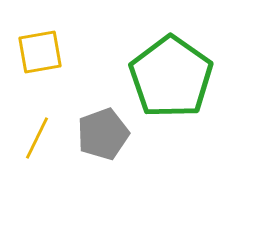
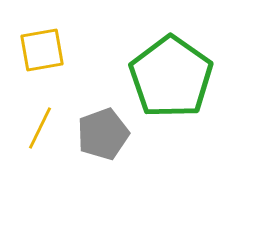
yellow square: moved 2 px right, 2 px up
yellow line: moved 3 px right, 10 px up
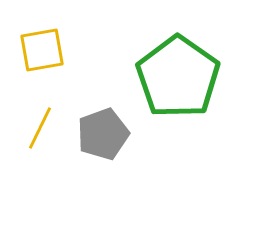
green pentagon: moved 7 px right
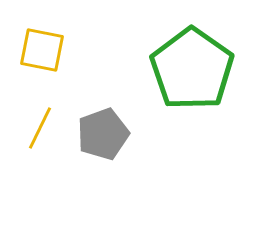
yellow square: rotated 21 degrees clockwise
green pentagon: moved 14 px right, 8 px up
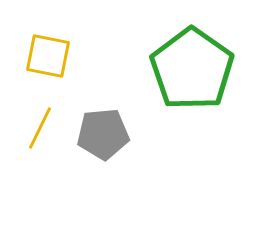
yellow square: moved 6 px right, 6 px down
gray pentagon: rotated 15 degrees clockwise
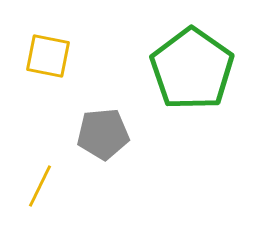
yellow line: moved 58 px down
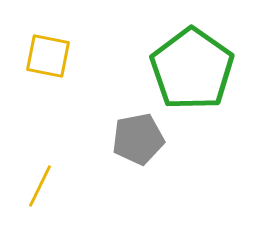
gray pentagon: moved 35 px right, 5 px down; rotated 6 degrees counterclockwise
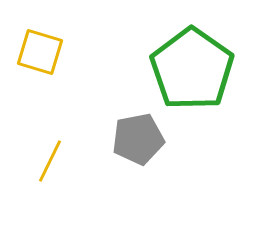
yellow square: moved 8 px left, 4 px up; rotated 6 degrees clockwise
yellow line: moved 10 px right, 25 px up
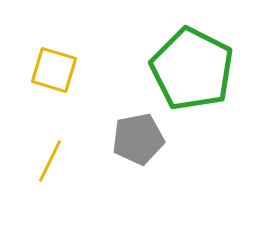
yellow square: moved 14 px right, 18 px down
green pentagon: rotated 8 degrees counterclockwise
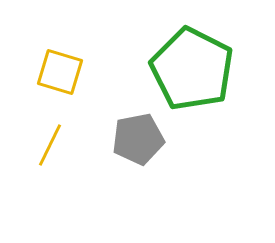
yellow square: moved 6 px right, 2 px down
yellow line: moved 16 px up
